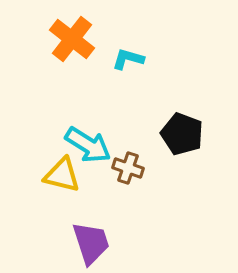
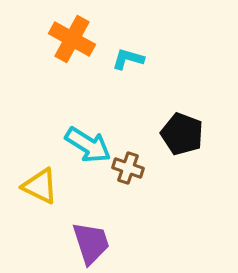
orange cross: rotated 9 degrees counterclockwise
yellow triangle: moved 22 px left, 11 px down; rotated 12 degrees clockwise
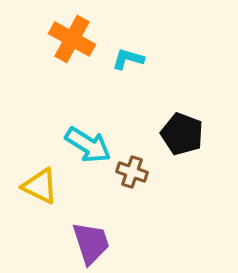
brown cross: moved 4 px right, 4 px down
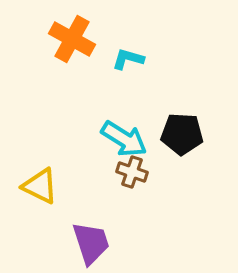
black pentagon: rotated 18 degrees counterclockwise
cyan arrow: moved 36 px right, 6 px up
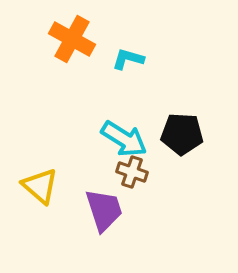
yellow triangle: rotated 15 degrees clockwise
purple trapezoid: moved 13 px right, 33 px up
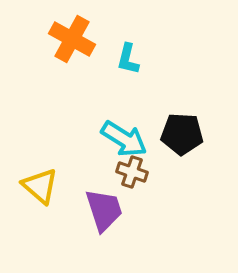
cyan L-shape: rotated 92 degrees counterclockwise
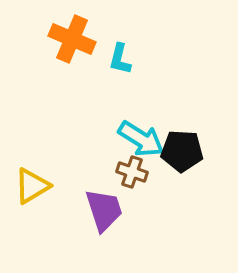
orange cross: rotated 6 degrees counterclockwise
cyan L-shape: moved 8 px left
black pentagon: moved 17 px down
cyan arrow: moved 17 px right
yellow triangle: moved 8 px left; rotated 48 degrees clockwise
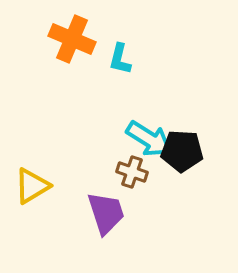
cyan arrow: moved 8 px right
purple trapezoid: moved 2 px right, 3 px down
